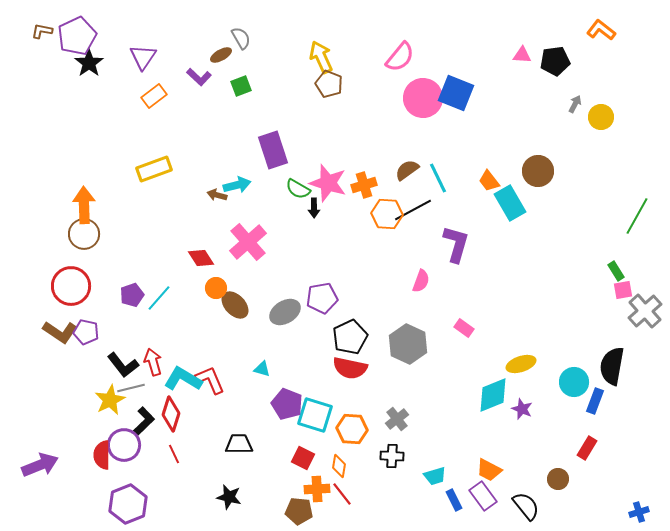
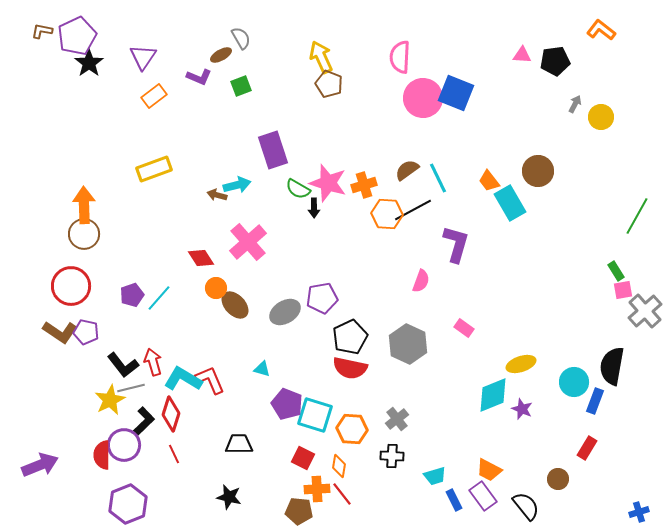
pink semicircle at (400, 57): rotated 144 degrees clockwise
purple L-shape at (199, 77): rotated 20 degrees counterclockwise
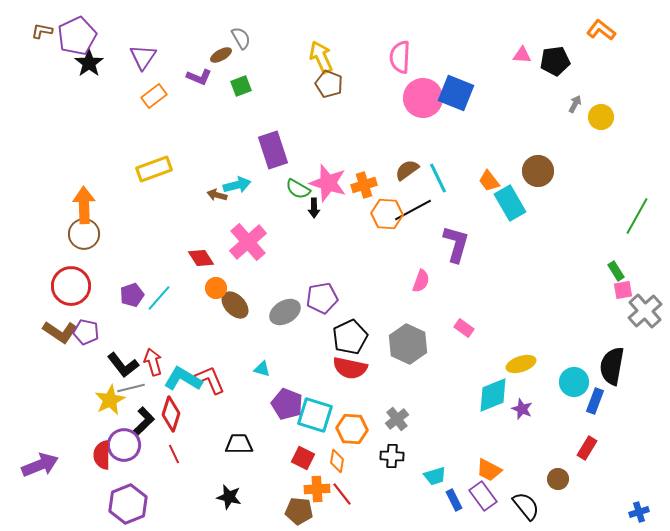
orange diamond at (339, 466): moved 2 px left, 5 px up
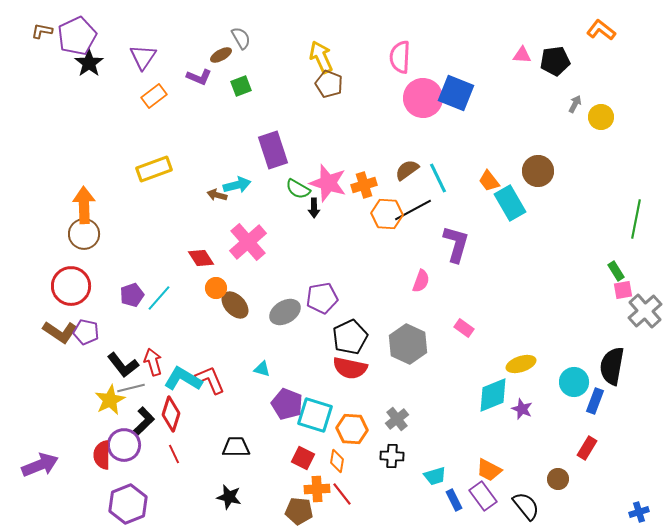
green line at (637, 216): moved 1 px left, 3 px down; rotated 18 degrees counterclockwise
black trapezoid at (239, 444): moved 3 px left, 3 px down
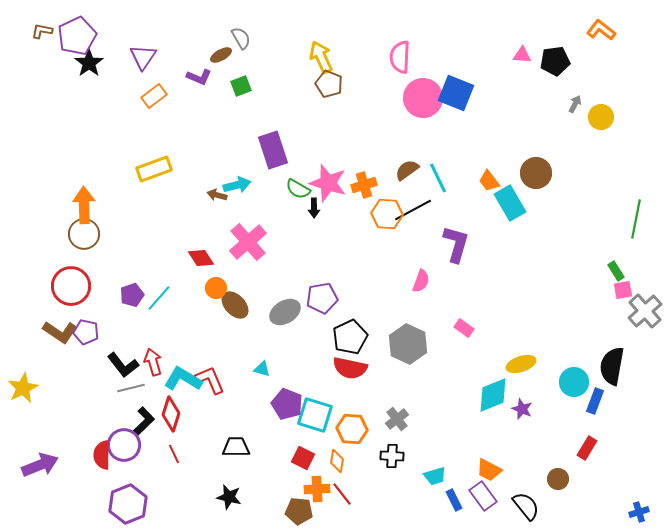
brown circle at (538, 171): moved 2 px left, 2 px down
yellow star at (110, 400): moved 87 px left, 12 px up
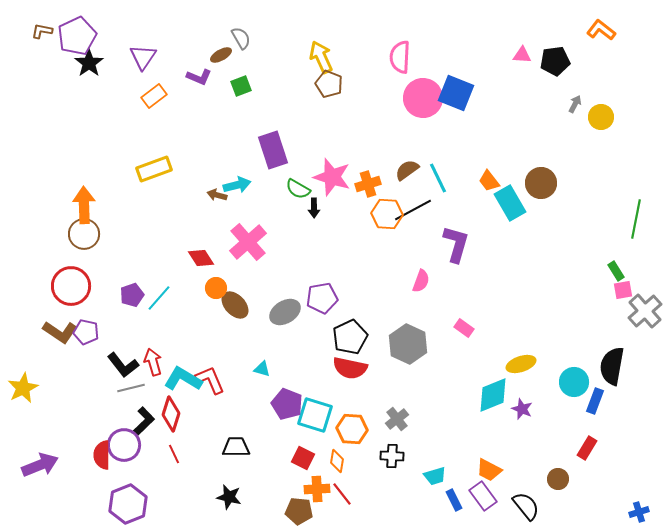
brown circle at (536, 173): moved 5 px right, 10 px down
pink star at (328, 183): moved 4 px right, 6 px up
orange cross at (364, 185): moved 4 px right, 1 px up
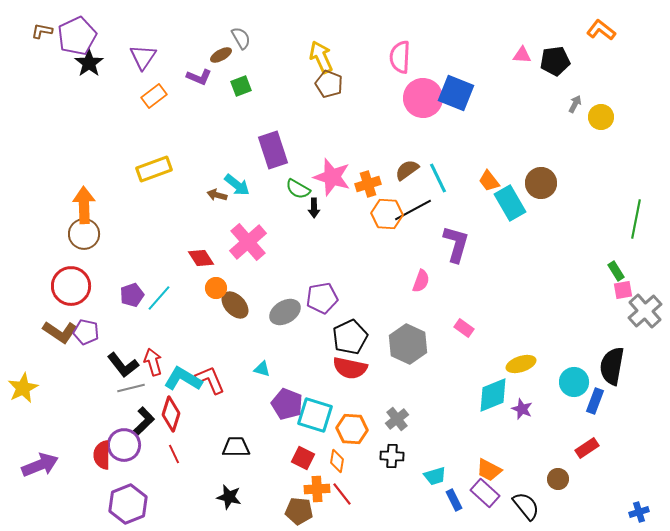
cyan arrow at (237, 185): rotated 52 degrees clockwise
red rectangle at (587, 448): rotated 25 degrees clockwise
purple rectangle at (483, 496): moved 2 px right, 3 px up; rotated 12 degrees counterclockwise
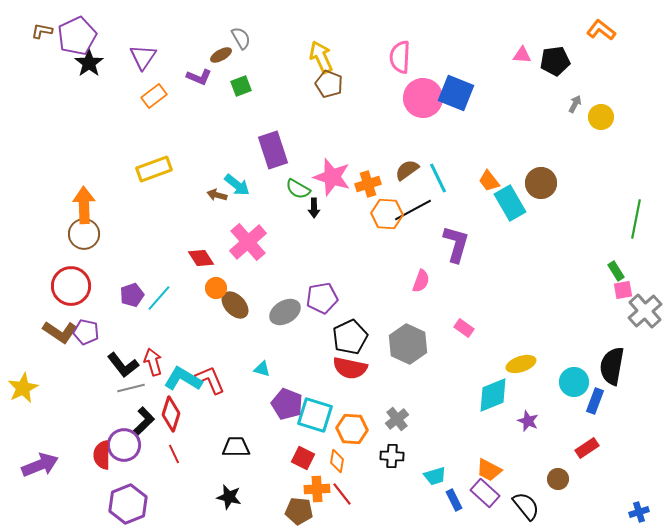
purple star at (522, 409): moved 6 px right, 12 px down
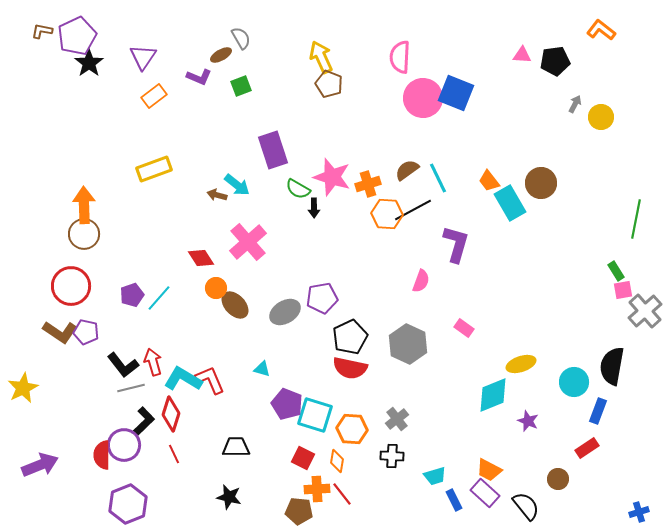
blue rectangle at (595, 401): moved 3 px right, 10 px down
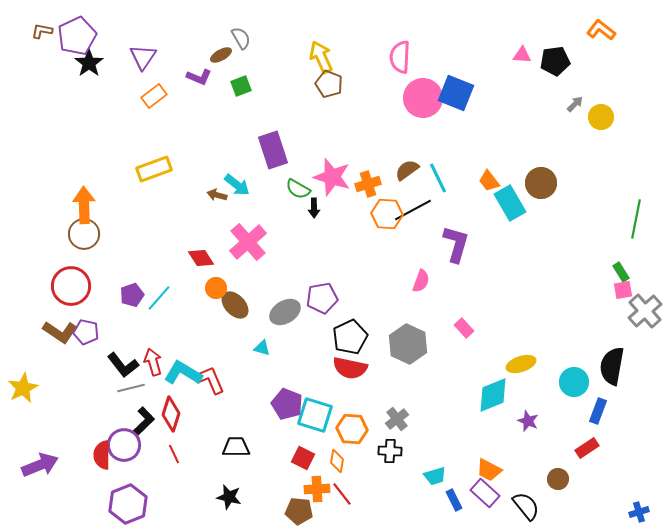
gray arrow at (575, 104): rotated 18 degrees clockwise
green rectangle at (616, 271): moved 5 px right, 1 px down
pink rectangle at (464, 328): rotated 12 degrees clockwise
cyan triangle at (262, 369): moved 21 px up
cyan L-shape at (183, 379): moved 6 px up
black cross at (392, 456): moved 2 px left, 5 px up
